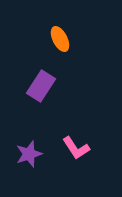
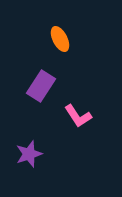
pink L-shape: moved 2 px right, 32 px up
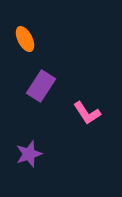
orange ellipse: moved 35 px left
pink L-shape: moved 9 px right, 3 px up
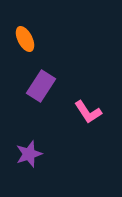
pink L-shape: moved 1 px right, 1 px up
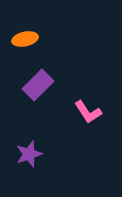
orange ellipse: rotated 75 degrees counterclockwise
purple rectangle: moved 3 px left, 1 px up; rotated 12 degrees clockwise
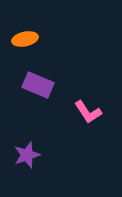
purple rectangle: rotated 68 degrees clockwise
purple star: moved 2 px left, 1 px down
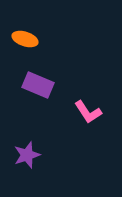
orange ellipse: rotated 30 degrees clockwise
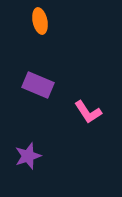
orange ellipse: moved 15 px right, 18 px up; rotated 60 degrees clockwise
purple star: moved 1 px right, 1 px down
